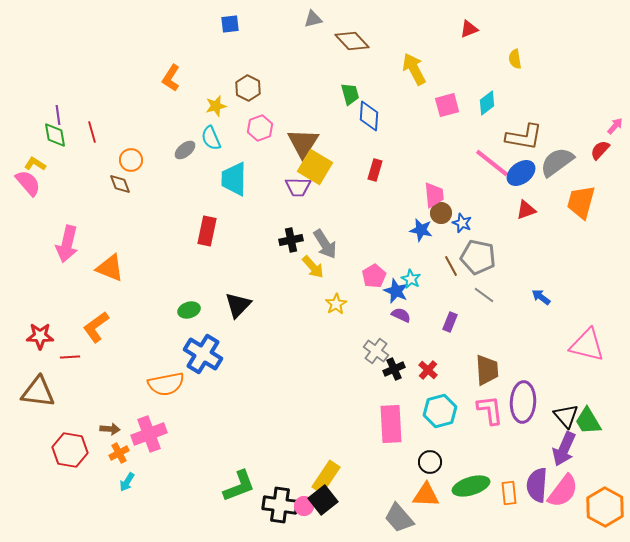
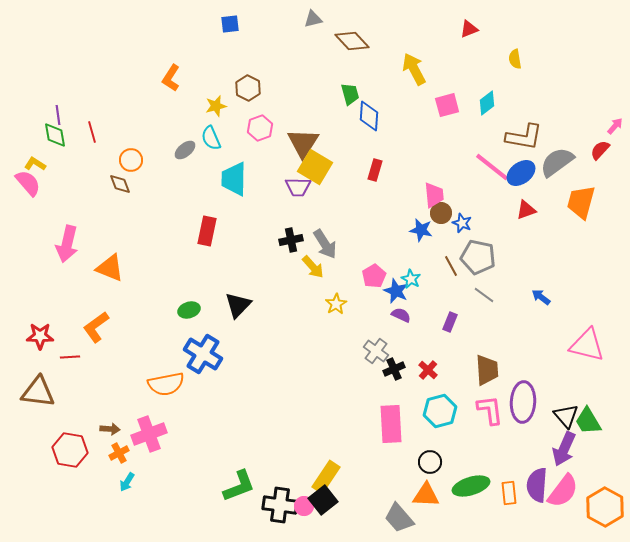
pink line at (492, 163): moved 4 px down
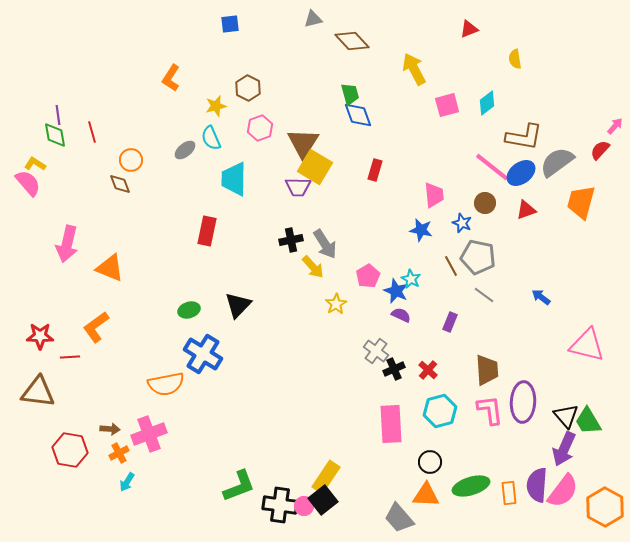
blue diamond at (369, 116): moved 11 px left, 1 px up; rotated 24 degrees counterclockwise
brown circle at (441, 213): moved 44 px right, 10 px up
pink pentagon at (374, 276): moved 6 px left
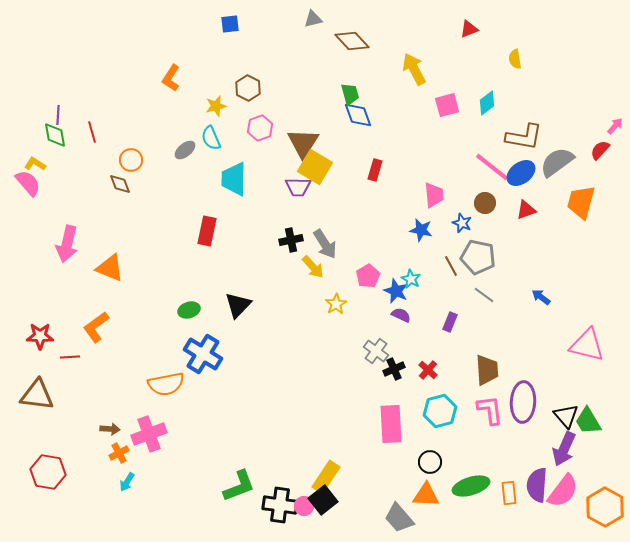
purple line at (58, 115): rotated 12 degrees clockwise
brown triangle at (38, 392): moved 1 px left, 3 px down
red hexagon at (70, 450): moved 22 px left, 22 px down
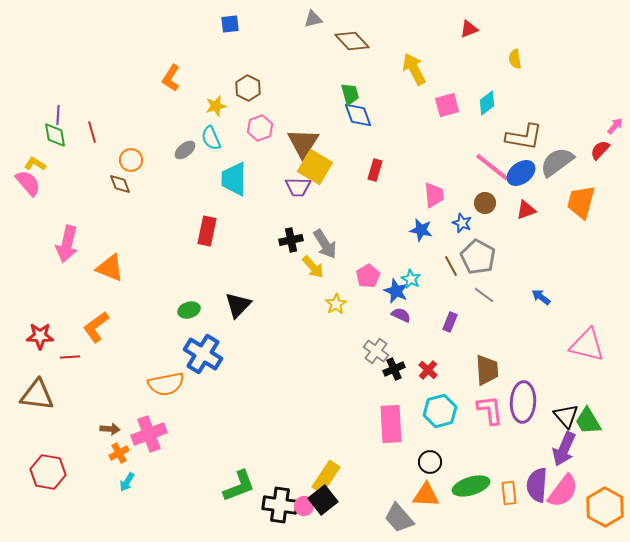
gray pentagon at (478, 257): rotated 16 degrees clockwise
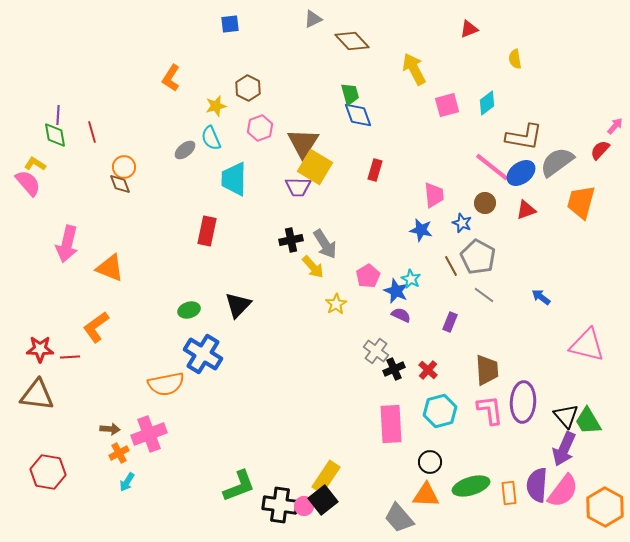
gray triangle at (313, 19): rotated 12 degrees counterclockwise
orange circle at (131, 160): moved 7 px left, 7 px down
red star at (40, 336): moved 13 px down
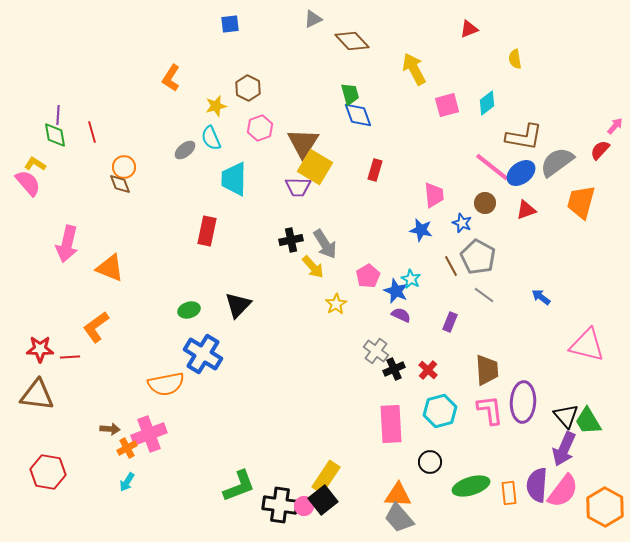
orange cross at (119, 453): moved 8 px right, 5 px up
orange triangle at (426, 495): moved 28 px left
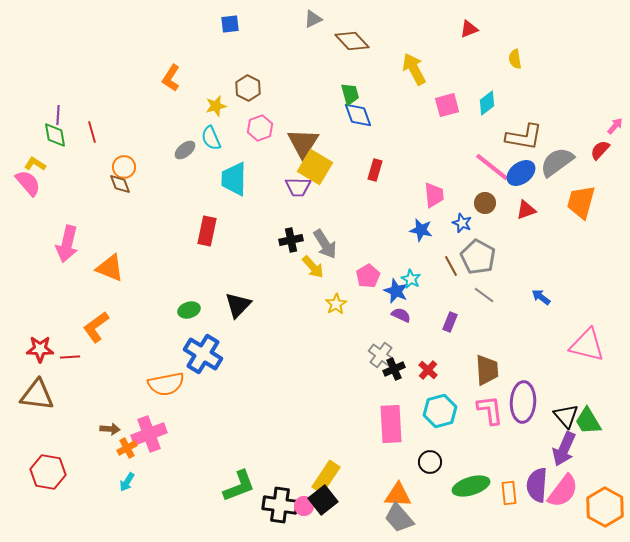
gray cross at (376, 351): moved 5 px right, 4 px down
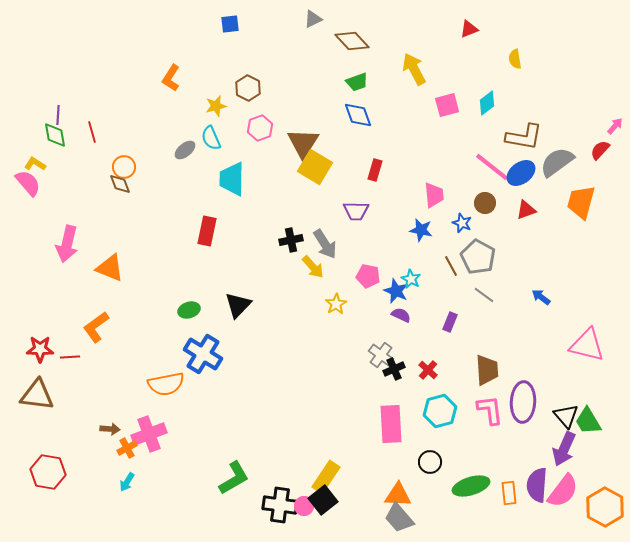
green trapezoid at (350, 94): moved 7 px right, 12 px up; rotated 85 degrees clockwise
cyan trapezoid at (234, 179): moved 2 px left
purple trapezoid at (298, 187): moved 58 px right, 24 px down
pink pentagon at (368, 276): rotated 30 degrees counterclockwise
green L-shape at (239, 486): moved 5 px left, 8 px up; rotated 9 degrees counterclockwise
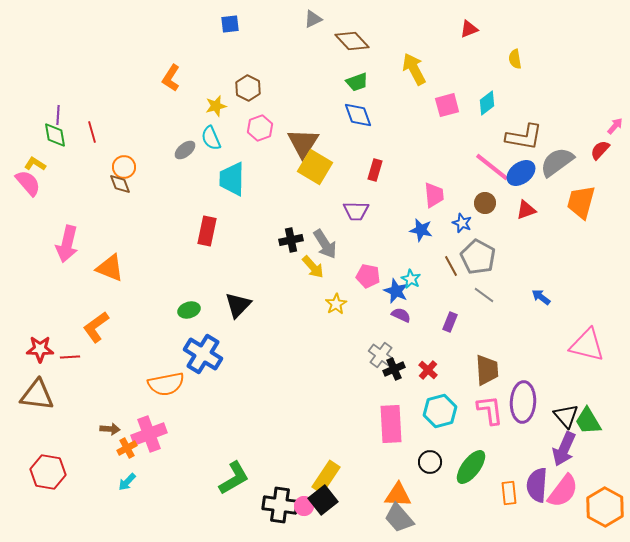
cyan arrow at (127, 482): rotated 12 degrees clockwise
green ellipse at (471, 486): moved 19 px up; rotated 36 degrees counterclockwise
